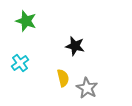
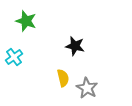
cyan cross: moved 6 px left, 6 px up
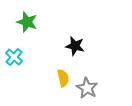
green star: moved 1 px right, 1 px down
cyan cross: rotated 12 degrees counterclockwise
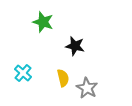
green star: moved 16 px right
cyan cross: moved 9 px right, 16 px down
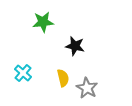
green star: rotated 25 degrees counterclockwise
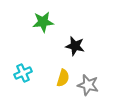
cyan cross: rotated 24 degrees clockwise
yellow semicircle: rotated 30 degrees clockwise
gray star: moved 1 px right, 3 px up; rotated 15 degrees counterclockwise
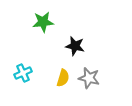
gray star: moved 1 px right, 7 px up
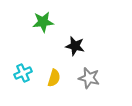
yellow semicircle: moved 9 px left
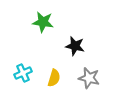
green star: rotated 15 degrees clockwise
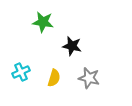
black star: moved 3 px left
cyan cross: moved 2 px left, 1 px up
